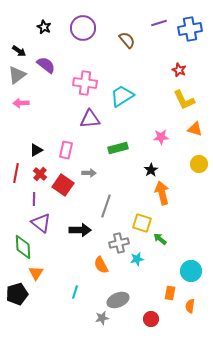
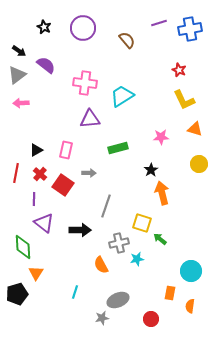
purple triangle at (41, 223): moved 3 px right
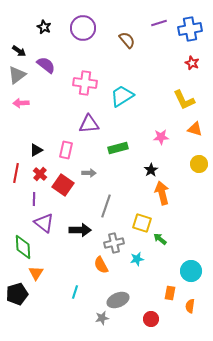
red star at (179, 70): moved 13 px right, 7 px up
purple triangle at (90, 119): moved 1 px left, 5 px down
gray cross at (119, 243): moved 5 px left
